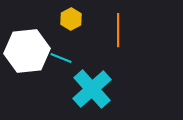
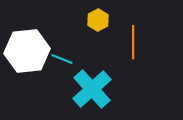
yellow hexagon: moved 27 px right, 1 px down
orange line: moved 15 px right, 12 px down
cyan line: moved 1 px right, 1 px down
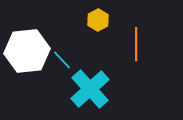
orange line: moved 3 px right, 2 px down
cyan line: moved 1 px down; rotated 25 degrees clockwise
cyan cross: moved 2 px left
